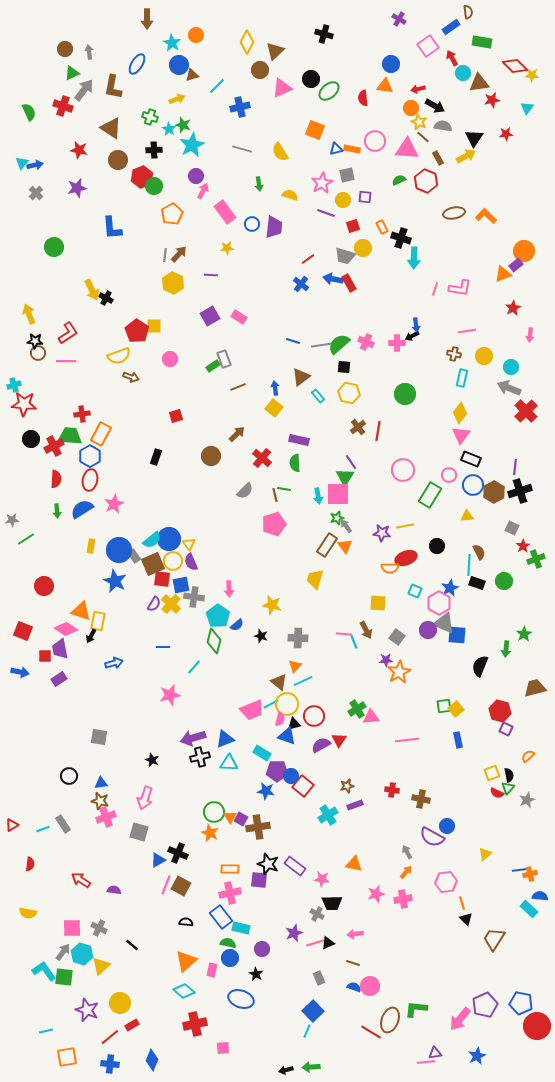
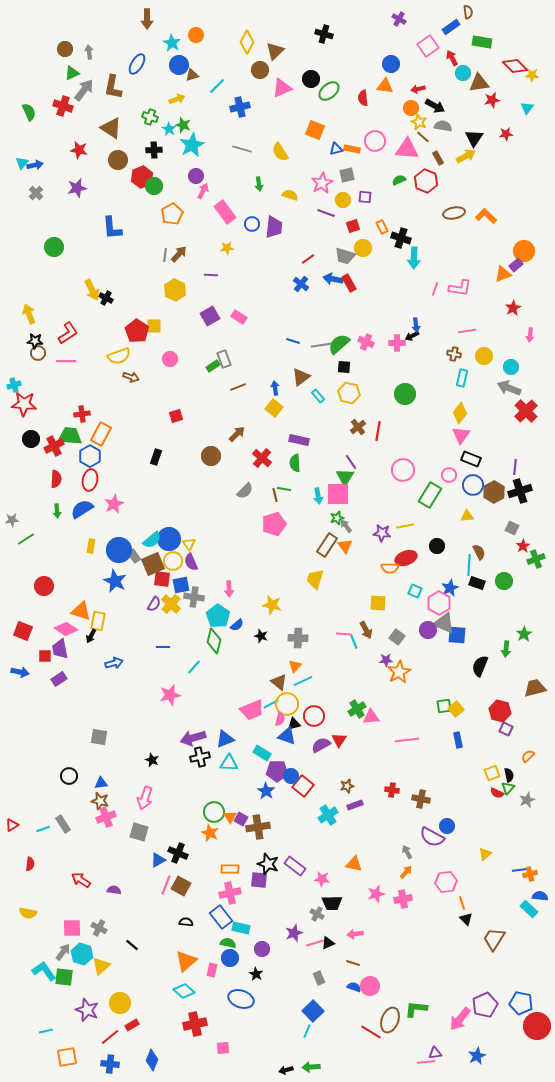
yellow hexagon at (173, 283): moved 2 px right, 7 px down
blue star at (266, 791): rotated 24 degrees clockwise
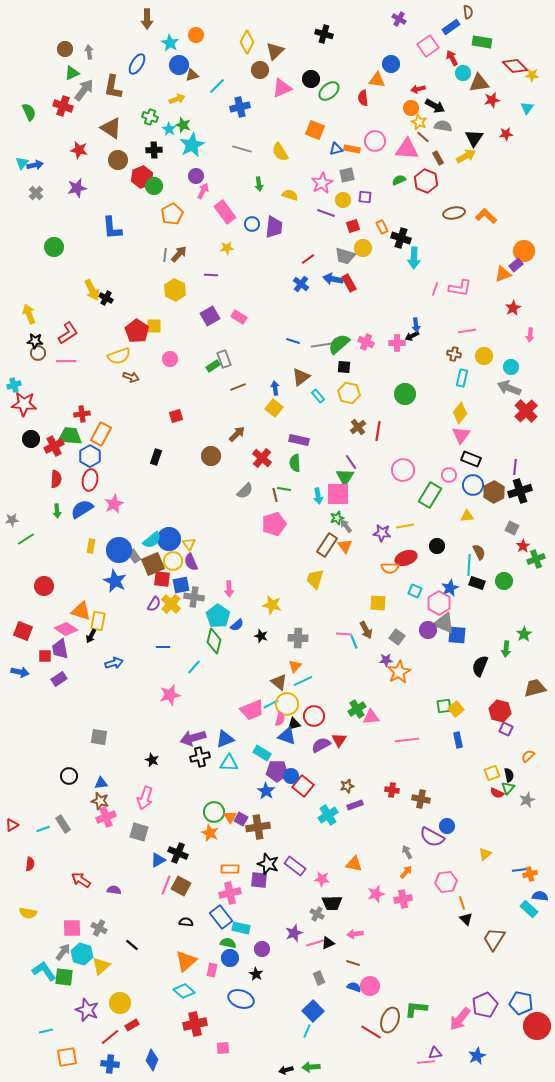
cyan star at (172, 43): moved 2 px left
orange triangle at (385, 86): moved 8 px left, 6 px up
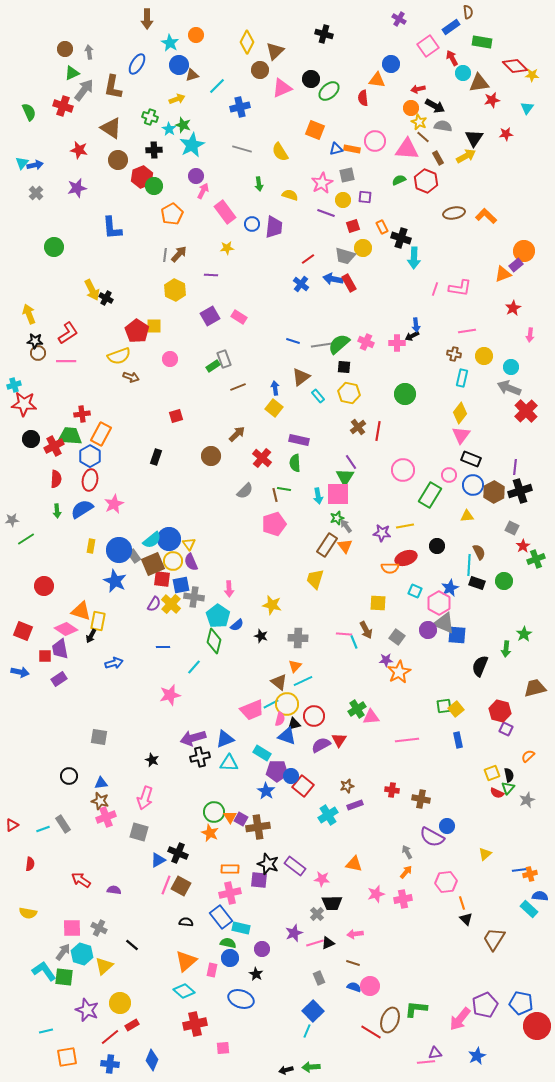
gray cross at (317, 914): rotated 16 degrees clockwise
yellow triangle at (101, 966): moved 3 px right
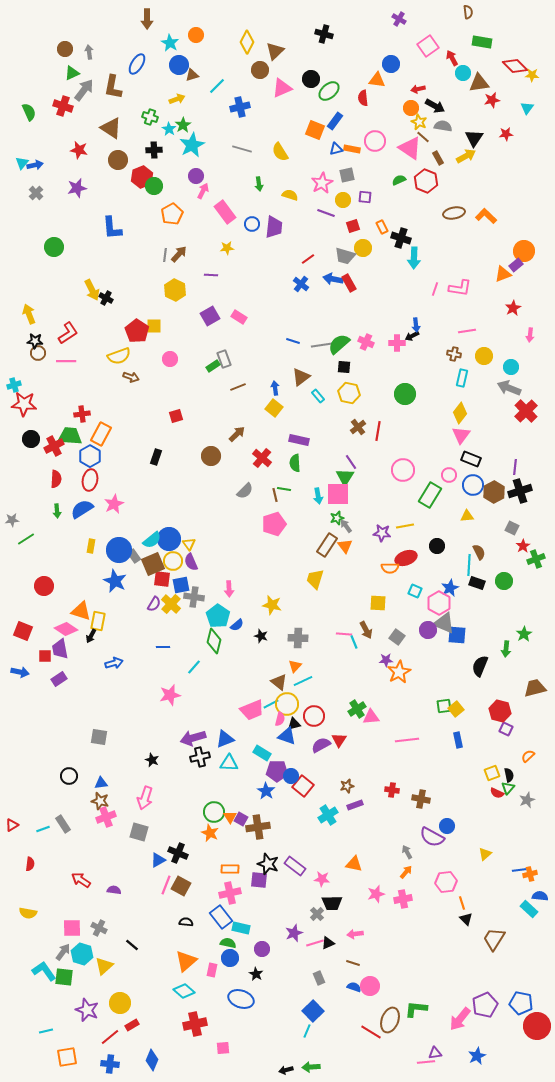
blue rectangle at (451, 27): moved 116 px left, 94 px down; rotated 18 degrees counterclockwise
green star at (183, 125): rotated 21 degrees clockwise
pink triangle at (407, 149): moved 3 px right, 1 px up; rotated 30 degrees clockwise
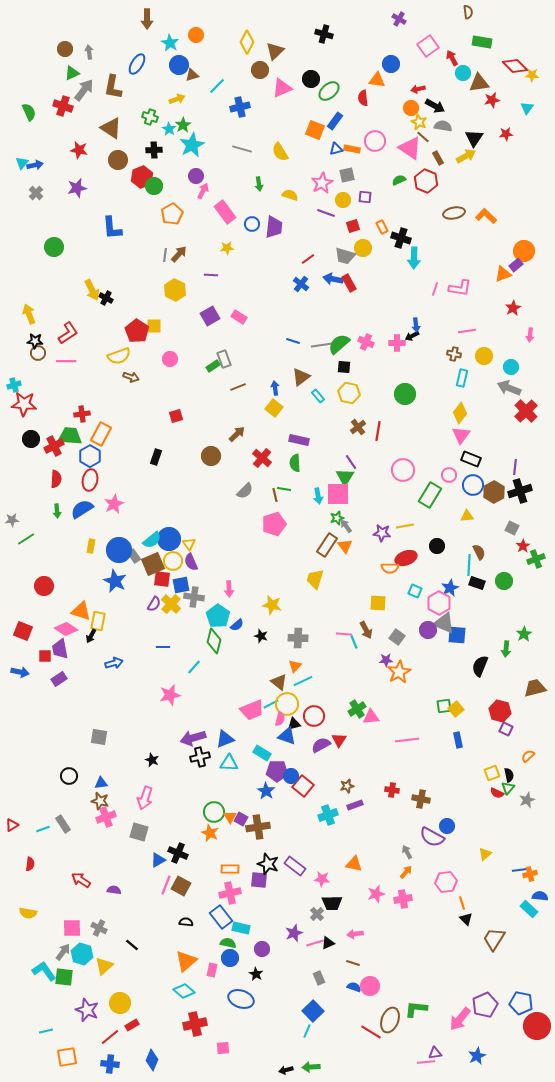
cyan cross at (328, 815): rotated 12 degrees clockwise
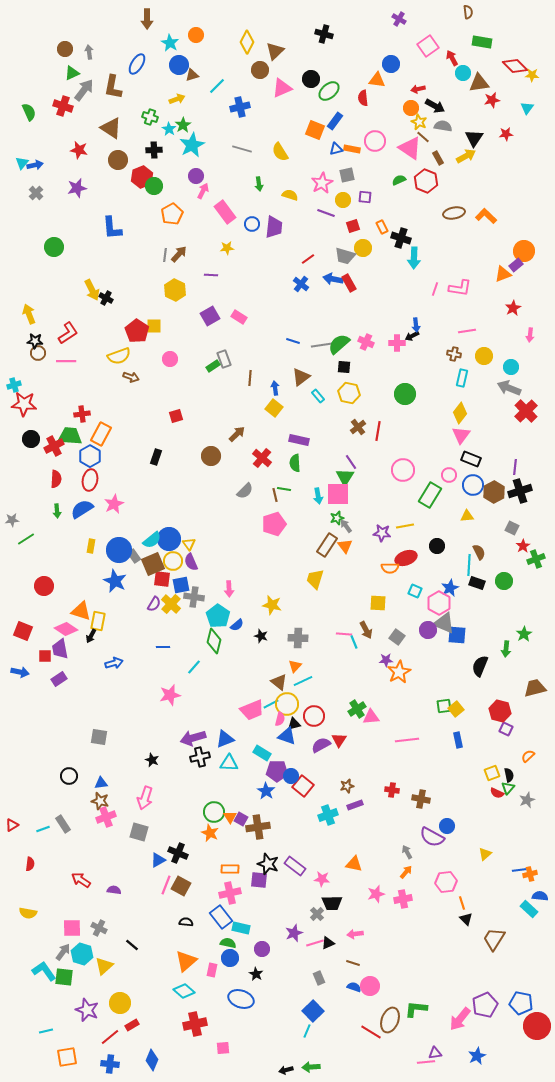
brown line at (238, 387): moved 12 px right, 9 px up; rotated 63 degrees counterclockwise
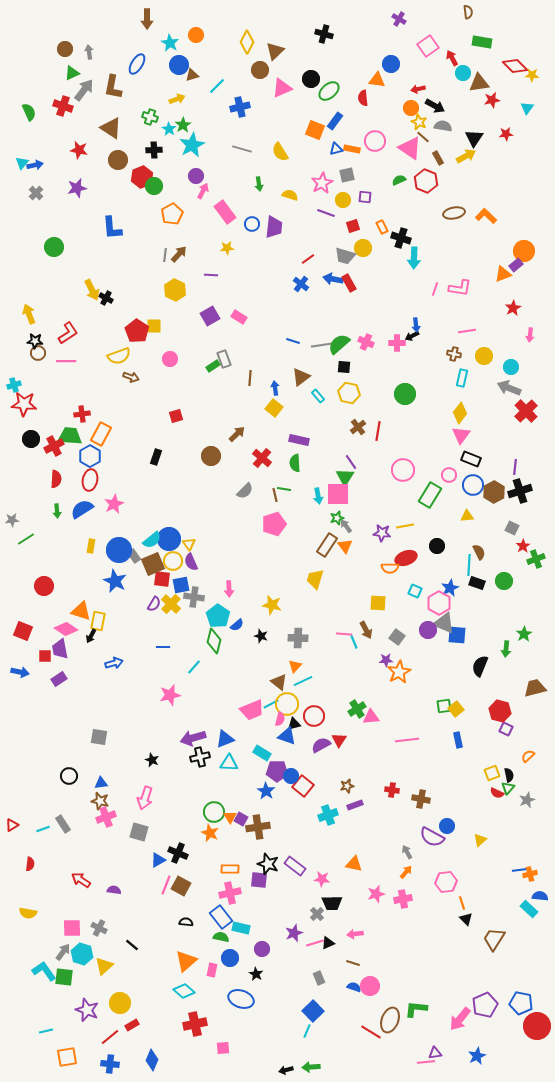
yellow triangle at (485, 854): moved 5 px left, 14 px up
green semicircle at (228, 943): moved 7 px left, 6 px up
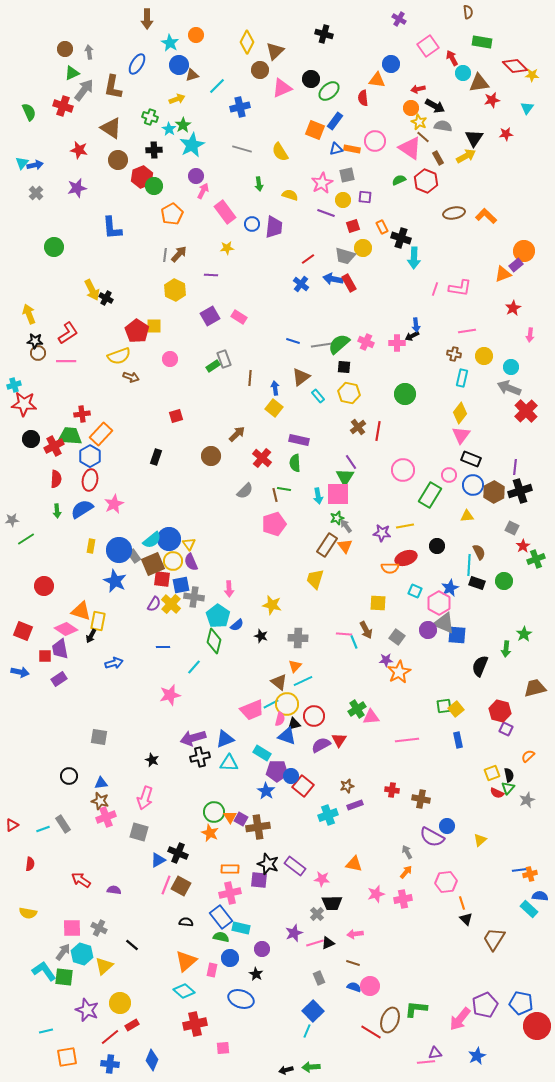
orange rectangle at (101, 434): rotated 15 degrees clockwise
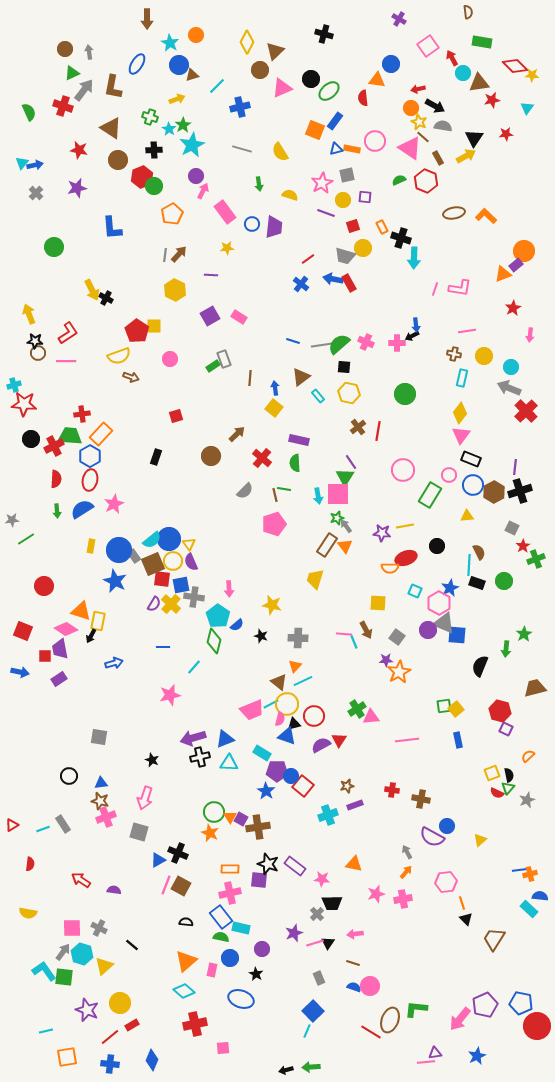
black triangle at (328, 943): rotated 32 degrees counterclockwise
